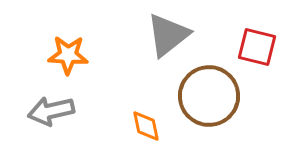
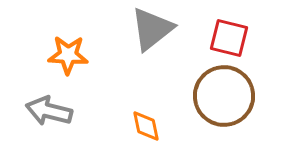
gray triangle: moved 16 px left, 6 px up
red square: moved 28 px left, 9 px up
brown circle: moved 15 px right
gray arrow: moved 2 px left; rotated 27 degrees clockwise
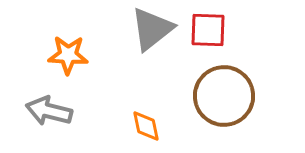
red square: moved 21 px left, 8 px up; rotated 12 degrees counterclockwise
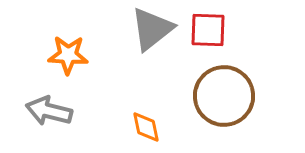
orange diamond: moved 1 px down
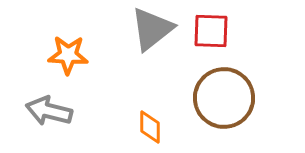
red square: moved 3 px right, 1 px down
brown circle: moved 2 px down
orange diamond: moved 4 px right; rotated 12 degrees clockwise
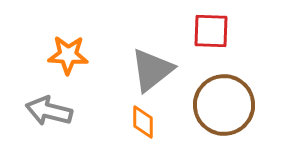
gray triangle: moved 41 px down
brown circle: moved 7 px down
orange diamond: moved 7 px left, 5 px up
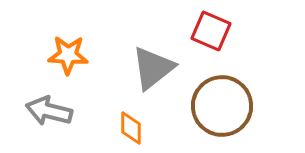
red square: rotated 21 degrees clockwise
gray triangle: moved 1 px right, 2 px up
brown circle: moved 2 px left, 1 px down
orange diamond: moved 12 px left, 6 px down
